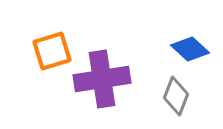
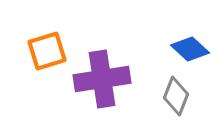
orange square: moved 5 px left
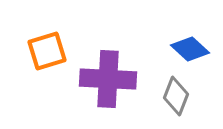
purple cross: moved 6 px right; rotated 12 degrees clockwise
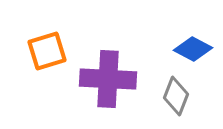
blue diamond: moved 3 px right; rotated 15 degrees counterclockwise
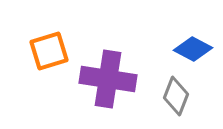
orange square: moved 2 px right
purple cross: rotated 6 degrees clockwise
